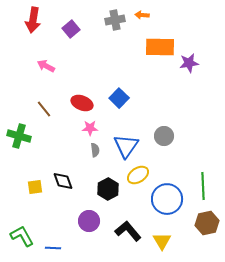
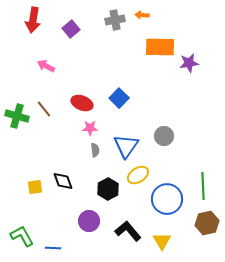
green cross: moved 2 px left, 20 px up
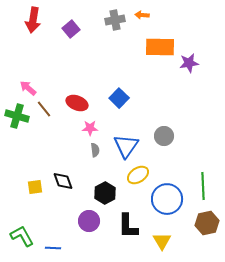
pink arrow: moved 18 px left, 22 px down; rotated 12 degrees clockwise
red ellipse: moved 5 px left
black hexagon: moved 3 px left, 4 px down
black L-shape: moved 5 px up; rotated 140 degrees counterclockwise
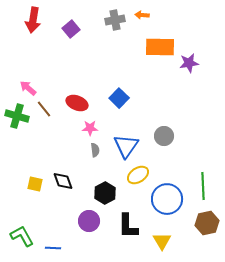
yellow square: moved 3 px up; rotated 21 degrees clockwise
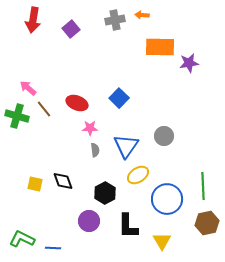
green L-shape: moved 3 px down; rotated 35 degrees counterclockwise
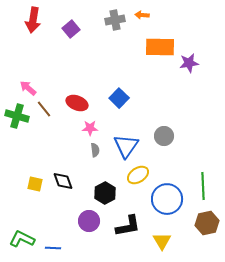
black L-shape: rotated 100 degrees counterclockwise
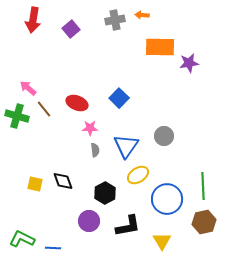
brown hexagon: moved 3 px left, 1 px up
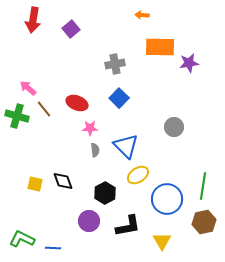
gray cross: moved 44 px down
gray circle: moved 10 px right, 9 px up
blue triangle: rotated 20 degrees counterclockwise
green line: rotated 12 degrees clockwise
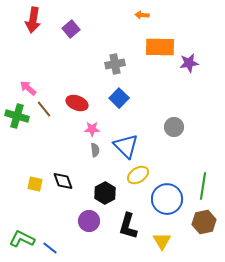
pink star: moved 2 px right, 1 px down
black L-shape: rotated 116 degrees clockwise
blue line: moved 3 px left; rotated 35 degrees clockwise
